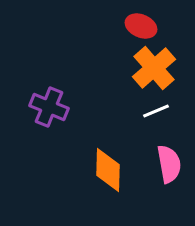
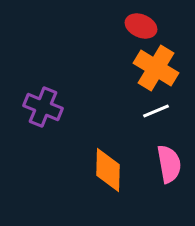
orange cross: moved 2 px right; rotated 18 degrees counterclockwise
purple cross: moved 6 px left
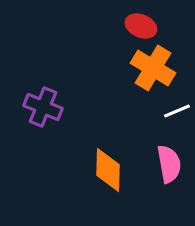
orange cross: moved 3 px left
white line: moved 21 px right
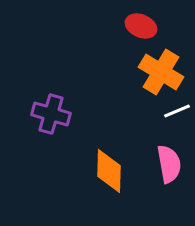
orange cross: moved 8 px right, 4 px down
purple cross: moved 8 px right, 7 px down; rotated 6 degrees counterclockwise
orange diamond: moved 1 px right, 1 px down
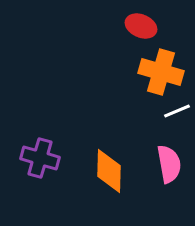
orange cross: rotated 15 degrees counterclockwise
purple cross: moved 11 px left, 44 px down
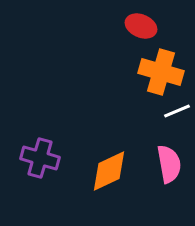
orange diamond: rotated 63 degrees clockwise
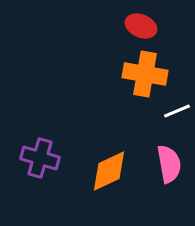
orange cross: moved 16 px left, 2 px down; rotated 6 degrees counterclockwise
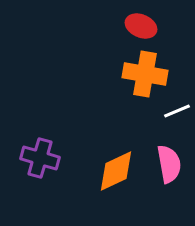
orange diamond: moved 7 px right
